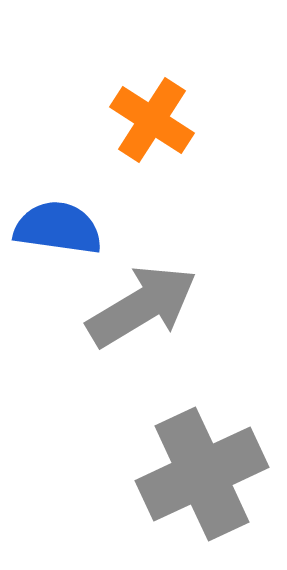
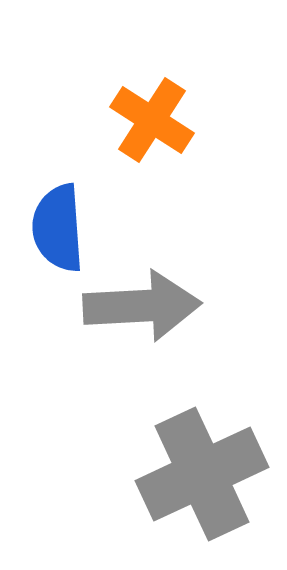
blue semicircle: rotated 102 degrees counterclockwise
gray arrow: rotated 28 degrees clockwise
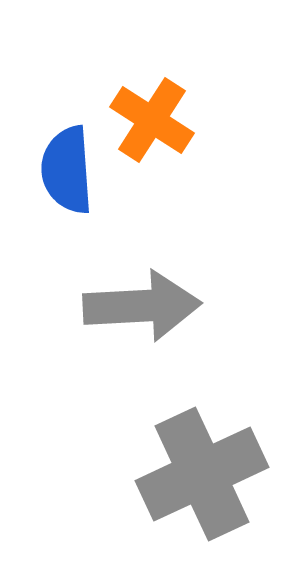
blue semicircle: moved 9 px right, 58 px up
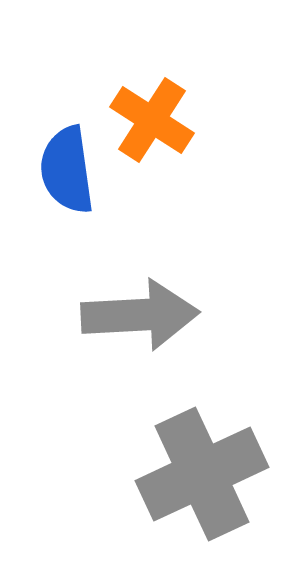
blue semicircle: rotated 4 degrees counterclockwise
gray arrow: moved 2 px left, 9 px down
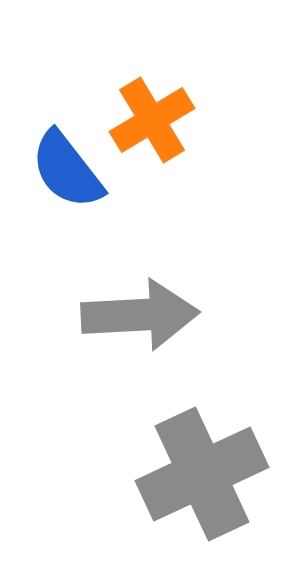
orange cross: rotated 26 degrees clockwise
blue semicircle: rotated 30 degrees counterclockwise
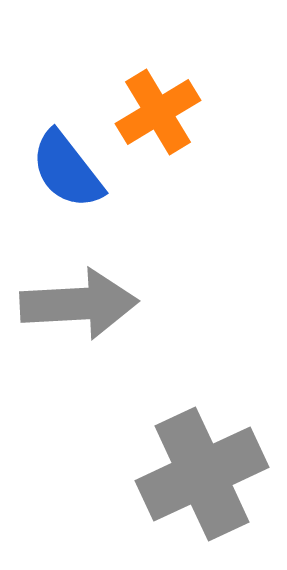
orange cross: moved 6 px right, 8 px up
gray arrow: moved 61 px left, 11 px up
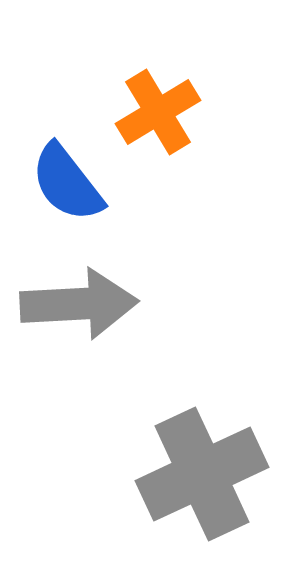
blue semicircle: moved 13 px down
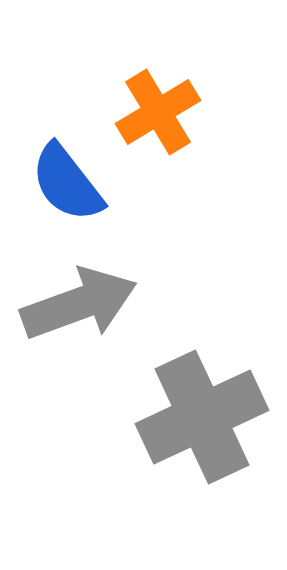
gray arrow: rotated 17 degrees counterclockwise
gray cross: moved 57 px up
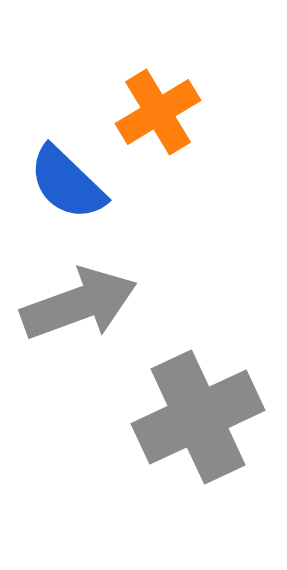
blue semicircle: rotated 8 degrees counterclockwise
gray cross: moved 4 px left
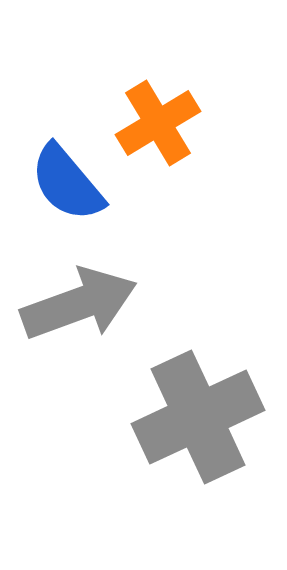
orange cross: moved 11 px down
blue semicircle: rotated 6 degrees clockwise
